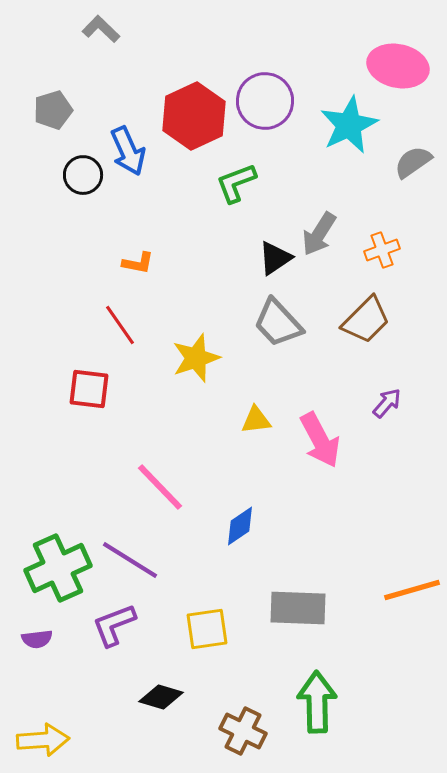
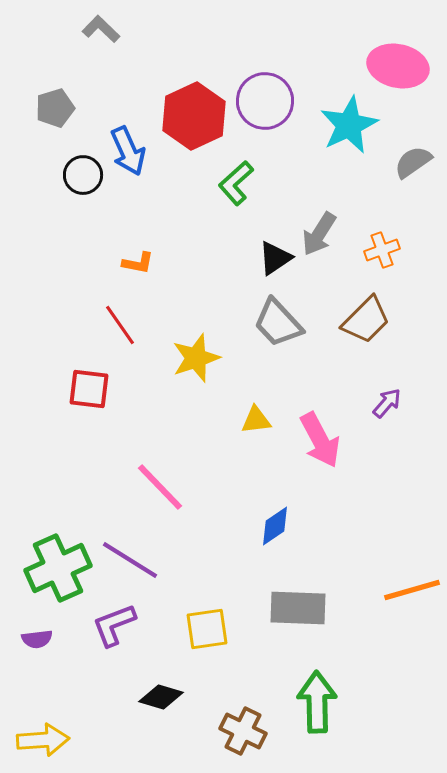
gray pentagon: moved 2 px right, 2 px up
green L-shape: rotated 21 degrees counterclockwise
blue diamond: moved 35 px right
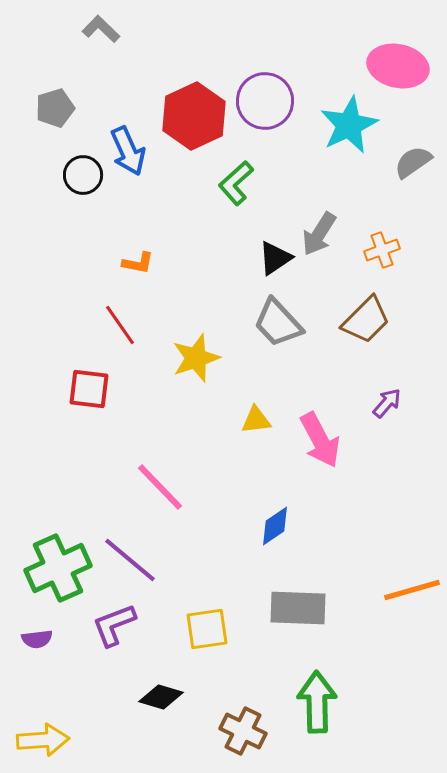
purple line: rotated 8 degrees clockwise
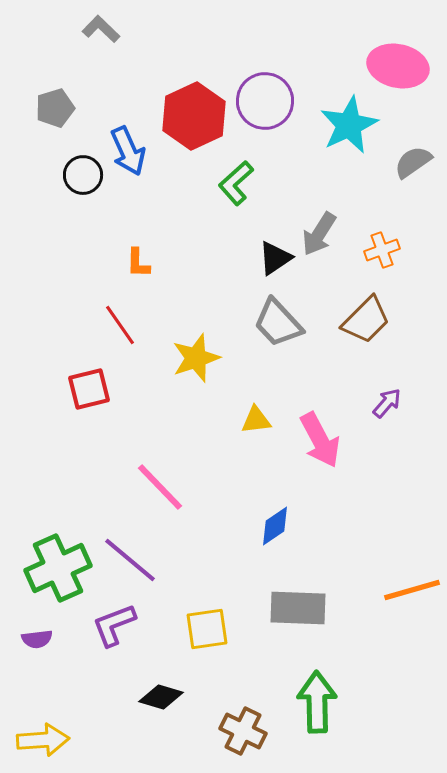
orange L-shape: rotated 80 degrees clockwise
red square: rotated 21 degrees counterclockwise
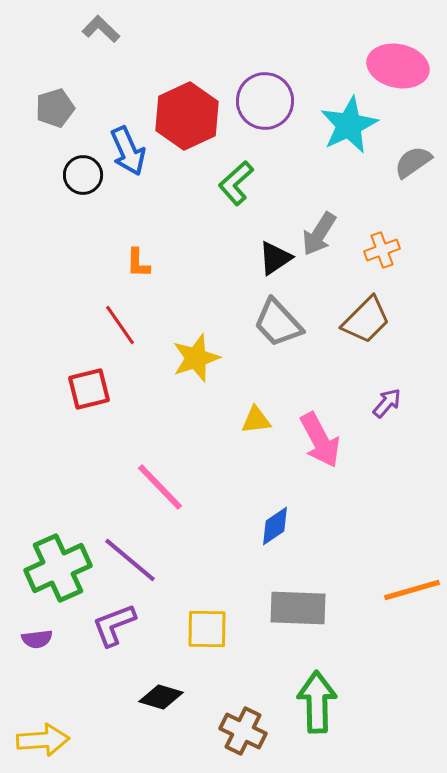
red hexagon: moved 7 px left
yellow square: rotated 9 degrees clockwise
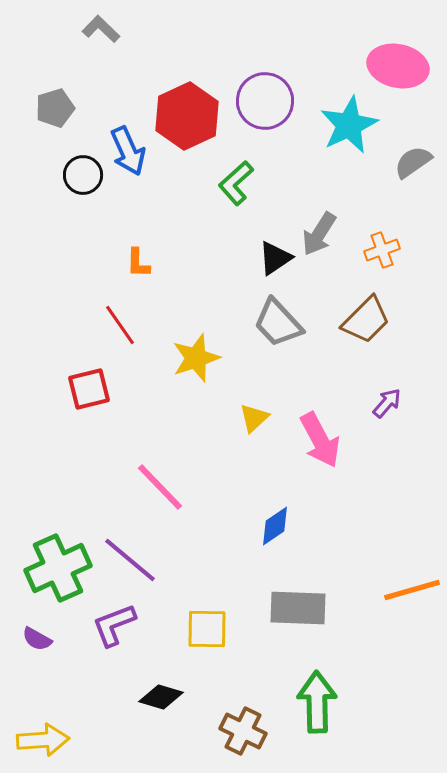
yellow triangle: moved 2 px left, 2 px up; rotated 36 degrees counterclockwise
purple semicircle: rotated 36 degrees clockwise
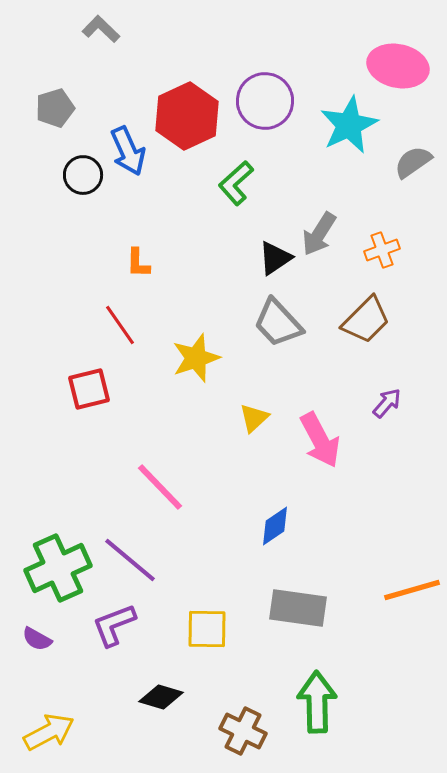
gray rectangle: rotated 6 degrees clockwise
yellow arrow: moved 6 px right, 8 px up; rotated 24 degrees counterclockwise
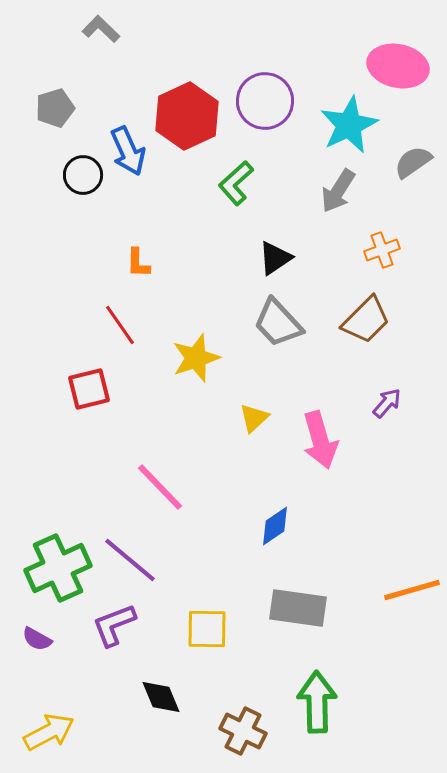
gray arrow: moved 19 px right, 43 px up
pink arrow: rotated 12 degrees clockwise
black diamond: rotated 51 degrees clockwise
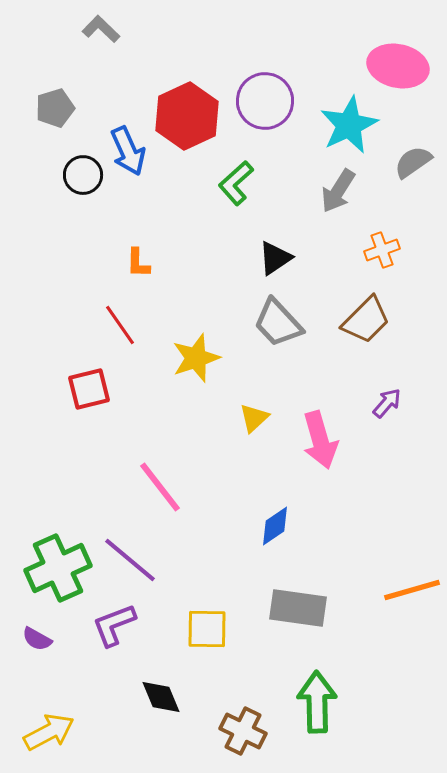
pink line: rotated 6 degrees clockwise
